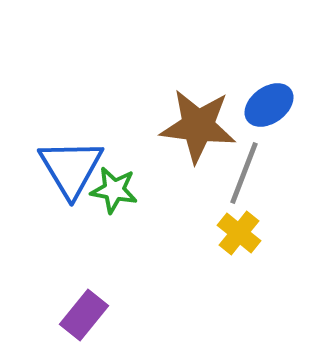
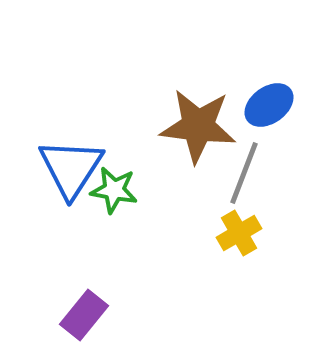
blue triangle: rotated 4 degrees clockwise
yellow cross: rotated 21 degrees clockwise
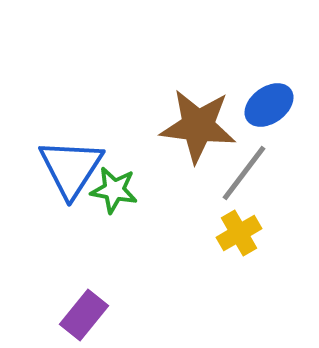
gray line: rotated 16 degrees clockwise
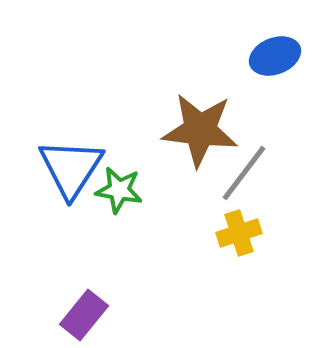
blue ellipse: moved 6 px right, 49 px up; rotated 15 degrees clockwise
brown star: moved 2 px right, 4 px down
green star: moved 5 px right
yellow cross: rotated 12 degrees clockwise
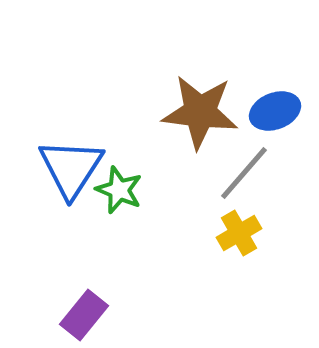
blue ellipse: moved 55 px down
brown star: moved 18 px up
gray line: rotated 4 degrees clockwise
green star: rotated 12 degrees clockwise
yellow cross: rotated 12 degrees counterclockwise
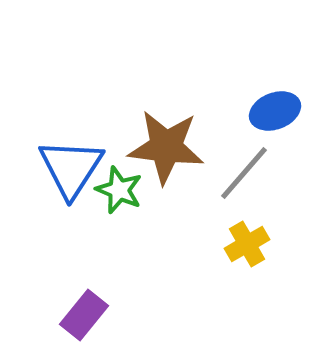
brown star: moved 34 px left, 35 px down
yellow cross: moved 8 px right, 11 px down
